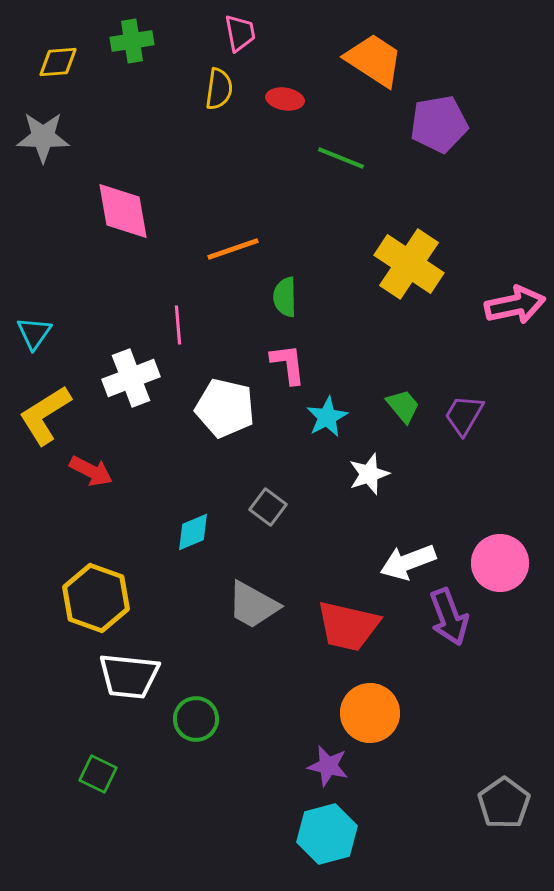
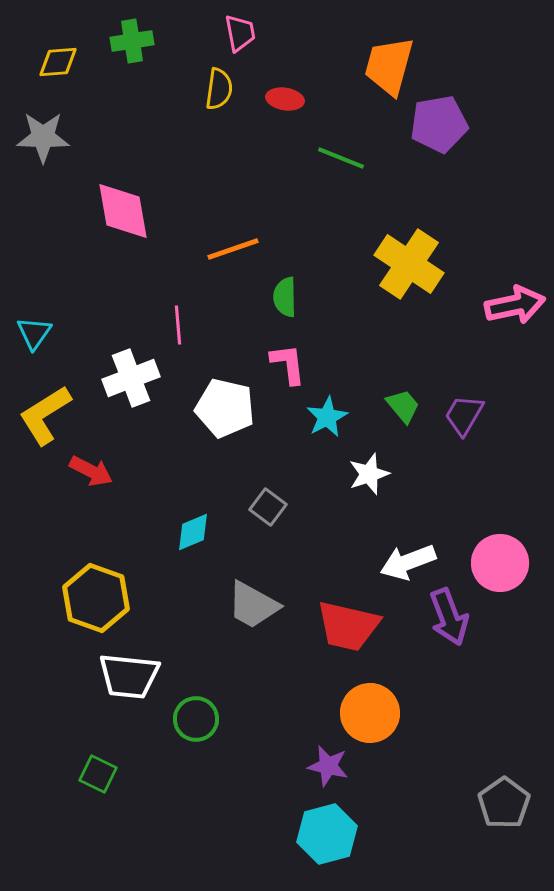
orange trapezoid: moved 15 px right, 6 px down; rotated 108 degrees counterclockwise
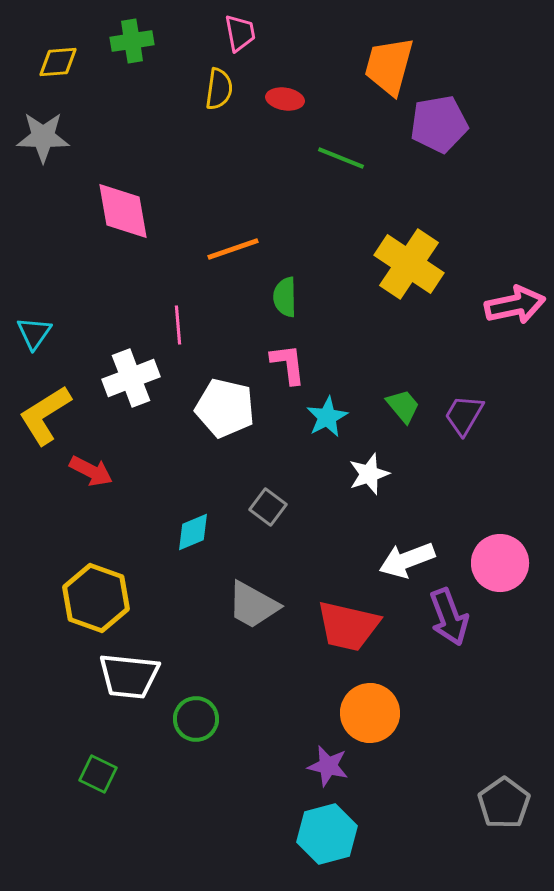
white arrow: moved 1 px left, 2 px up
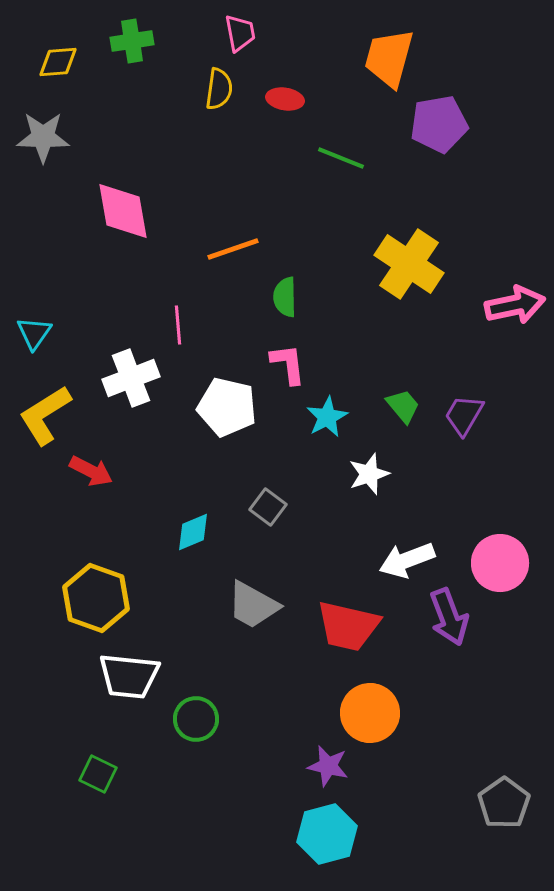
orange trapezoid: moved 8 px up
white pentagon: moved 2 px right, 1 px up
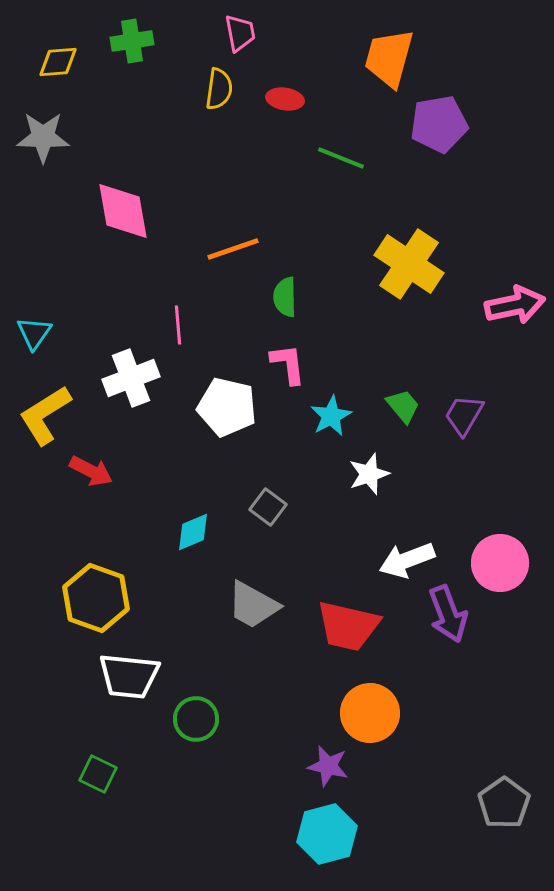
cyan star: moved 4 px right, 1 px up
purple arrow: moved 1 px left, 3 px up
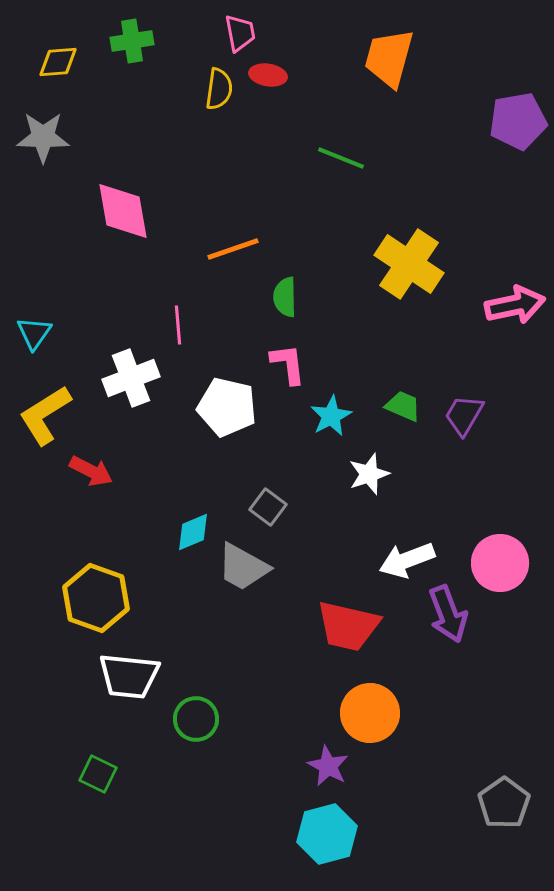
red ellipse: moved 17 px left, 24 px up
purple pentagon: moved 79 px right, 3 px up
green trapezoid: rotated 27 degrees counterclockwise
gray trapezoid: moved 10 px left, 38 px up
purple star: rotated 15 degrees clockwise
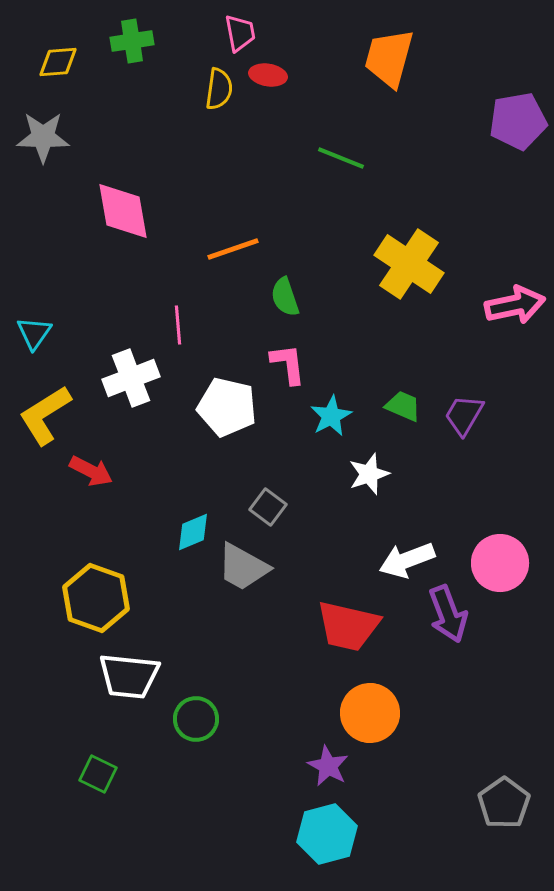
green semicircle: rotated 18 degrees counterclockwise
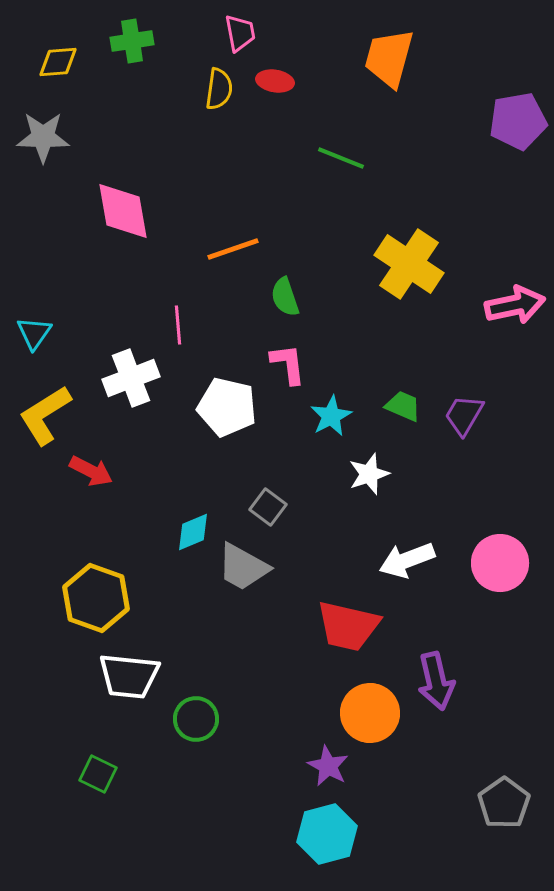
red ellipse: moved 7 px right, 6 px down
purple arrow: moved 12 px left, 67 px down; rotated 8 degrees clockwise
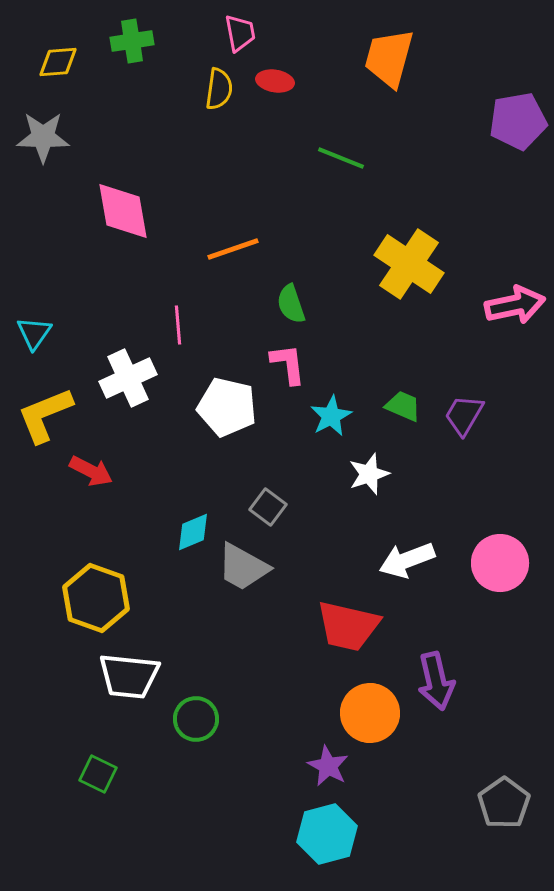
green semicircle: moved 6 px right, 7 px down
white cross: moved 3 px left; rotated 4 degrees counterclockwise
yellow L-shape: rotated 10 degrees clockwise
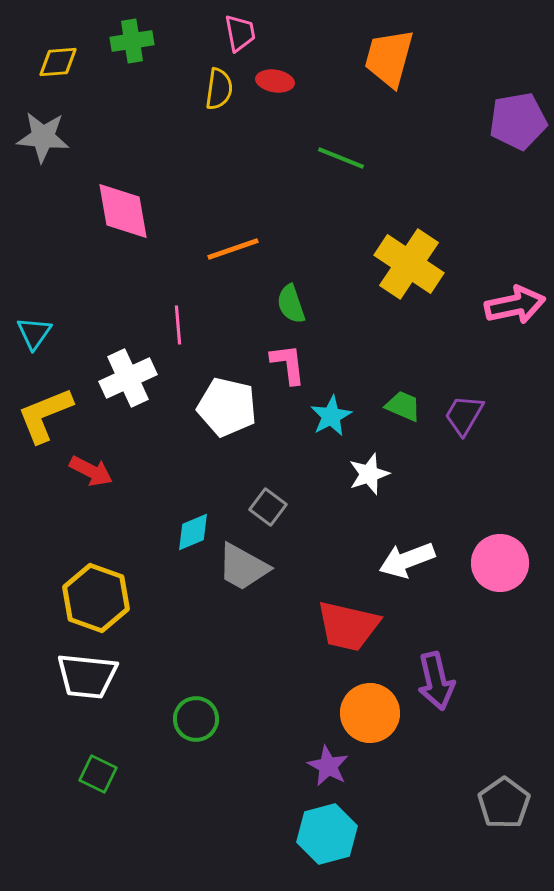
gray star: rotated 4 degrees clockwise
white trapezoid: moved 42 px left
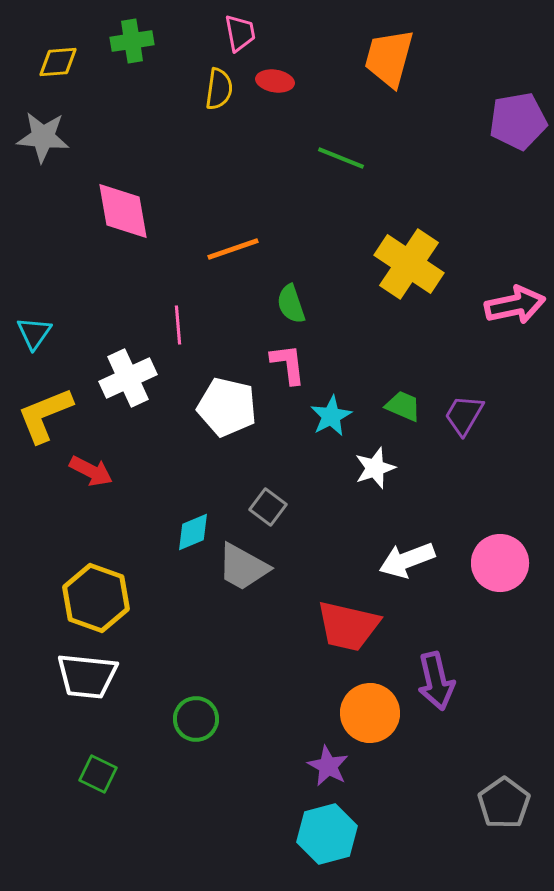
white star: moved 6 px right, 6 px up
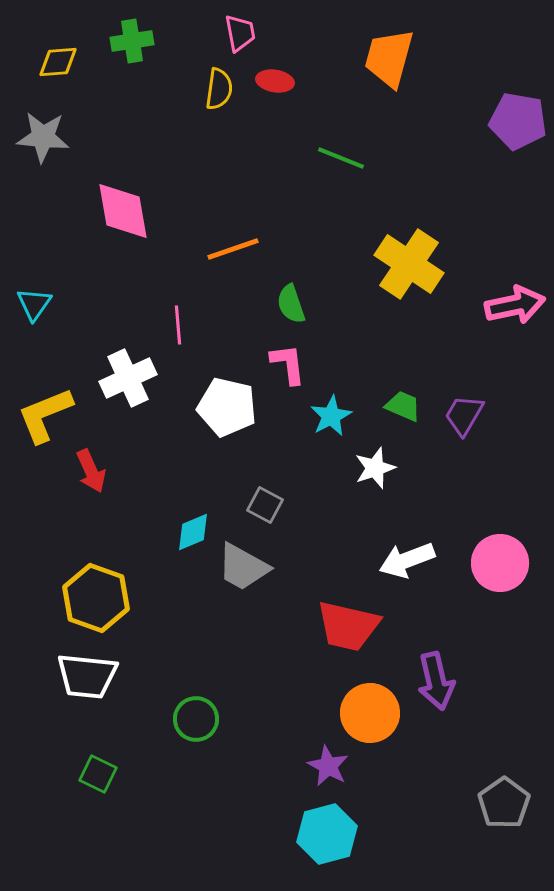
purple pentagon: rotated 20 degrees clockwise
cyan triangle: moved 29 px up
red arrow: rotated 39 degrees clockwise
gray square: moved 3 px left, 2 px up; rotated 9 degrees counterclockwise
